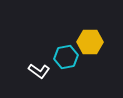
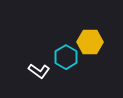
cyan hexagon: rotated 20 degrees counterclockwise
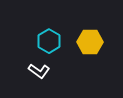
cyan hexagon: moved 17 px left, 16 px up
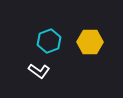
cyan hexagon: rotated 10 degrees clockwise
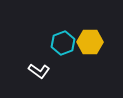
cyan hexagon: moved 14 px right, 2 px down
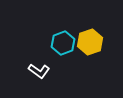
yellow hexagon: rotated 20 degrees counterclockwise
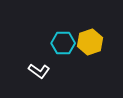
cyan hexagon: rotated 20 degrees clockwise
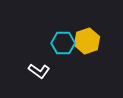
yellow hexagon: moved 3 px left, 1 px up
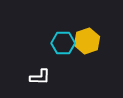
white L-shape: moved 1 px right, 6 px down; rotated 35 degrees counterclockwise
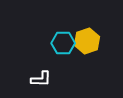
white L-shape: moved 1 px right, 2 px down
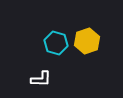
cyan hexagon: moved 7 px left; rotated 15 degrees clockwise
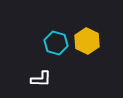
yellow hexagon: rotated 15 degrees counterclockwise
